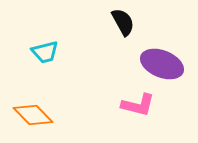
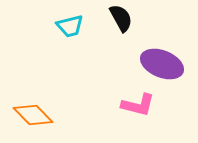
black semicircle: moved 2 px left, 4 px up
cyan trapezoid: moved 25 px right, 26 px up
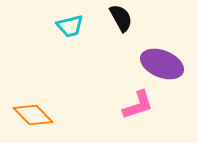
pink L-shape: rotated 32 degrees counterclockwise
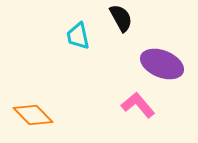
cyan trapezoid: moved 8 px right, 10 px down; rotated 92 degrees clockwise
pink L-shape: rotated 112 degrees counterclockwise
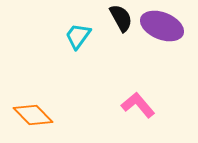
cyan trapezoid: rotated 48 degrees clockwise
purple ellipse: moved 38 px up
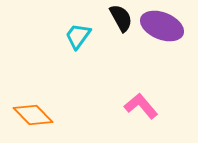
pink L-shape: moved 3 px right, 1 px down
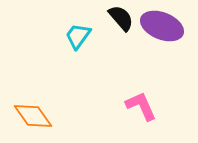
black semicircle: rotated 12 degrees counterclockwise
pink L-shape: rotated 16 degrees clockwise
orange diamond: moved 1 px down; rotated 9 degrees clockwise
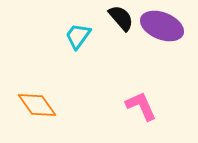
orange diamond: moved 4 px right, 11 px up
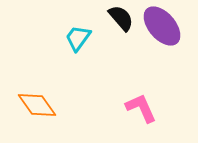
purple ellipse: rotated 27 degrees clockwise
cyan trapezoid: moved 2 px down
pink L-shape: moved 2 px down
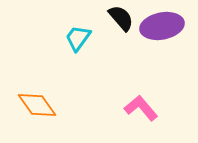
purple ellipse: rotated 60 degrees counterclockwise
pink L-shape: rotated 16 degrees counterclockwise
